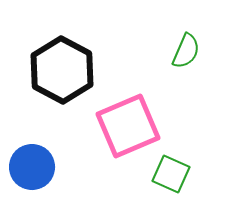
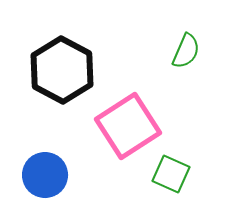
pink square: rotated 10 degrees counterclockwise
blue circle: moved 13 px right, 8 px down
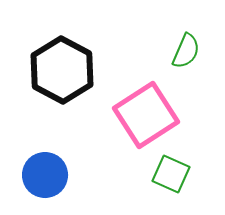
pink square: moved 18 px right, 11 px up
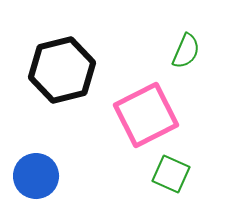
black hexagon: rotated 18 degrees clockwise
pink square: rotated 6 degrees clockwise
blue circle: moved 9 px left, 1 px down
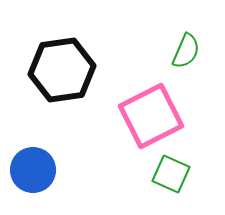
black hexagon: rotated 6 degrees clockwise
pink square: moved 5 px right, 1 px down
blue circle: moved 3 px left, 6 px up
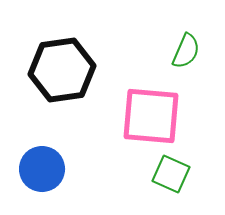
pink square: rotated 32 degrees clockwise
blue circle: moved 9 px right, 1 px up
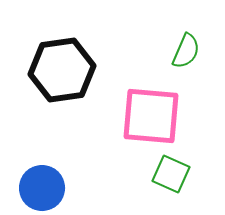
blue circle: moved 19 px down
